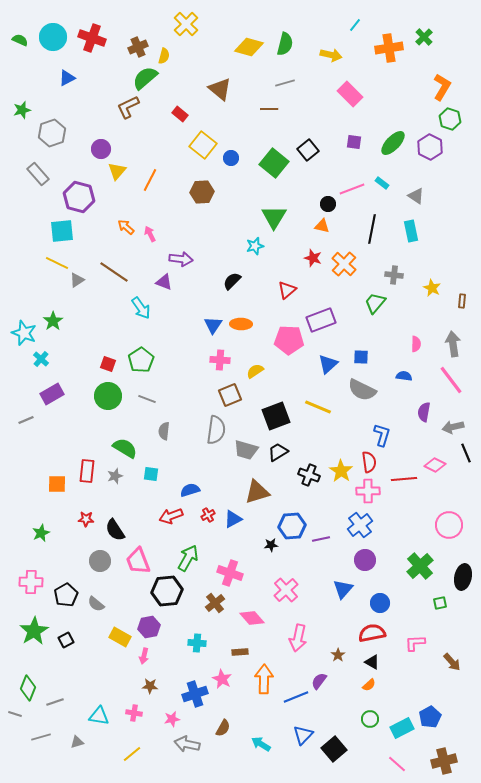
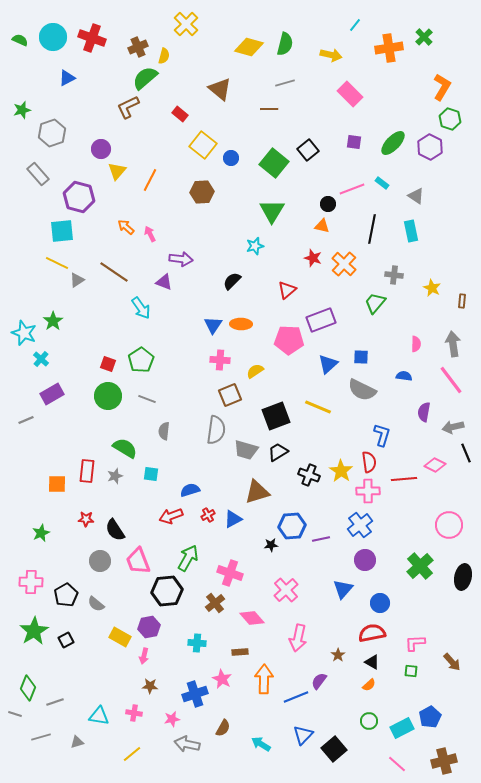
green triangle at (274, 217): moved 2 px left, 6 px up
green square at (440, 603): moved 29 px left, 68 px down; rotated 16 degrees clockwise
green circle at (370, 719): moved 1 px left, 2 px down
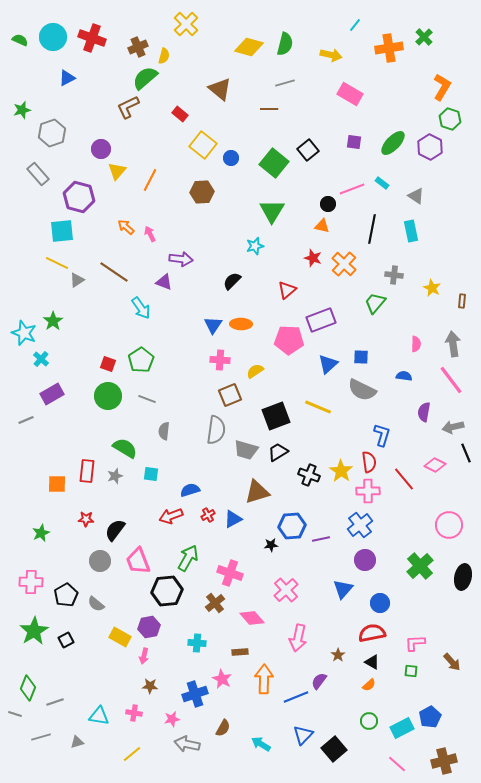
pink rectangle at (350, 94): rotated 15 degrees counterclockwise
red line at (404, 479): rotated 55 degrees clockwise
black semicircle at (115, 530): rotated 70 degrees clockwise
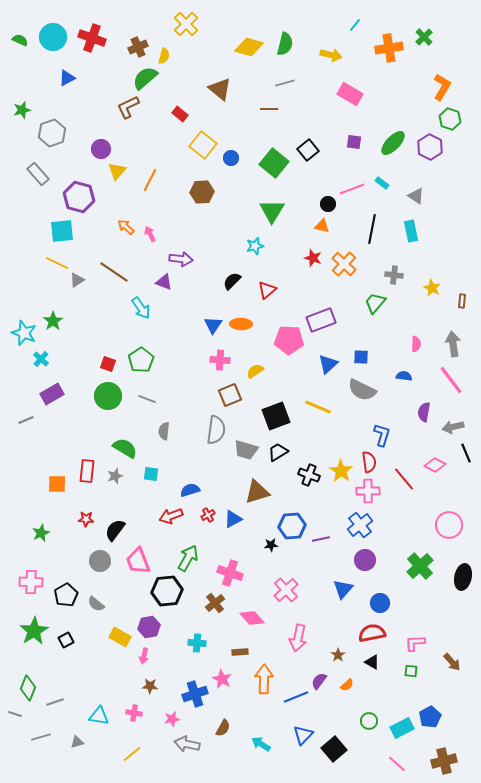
red triangle at (287, 290): moved 20 px left
orange semicircle at (369, 685): moved 22 px left
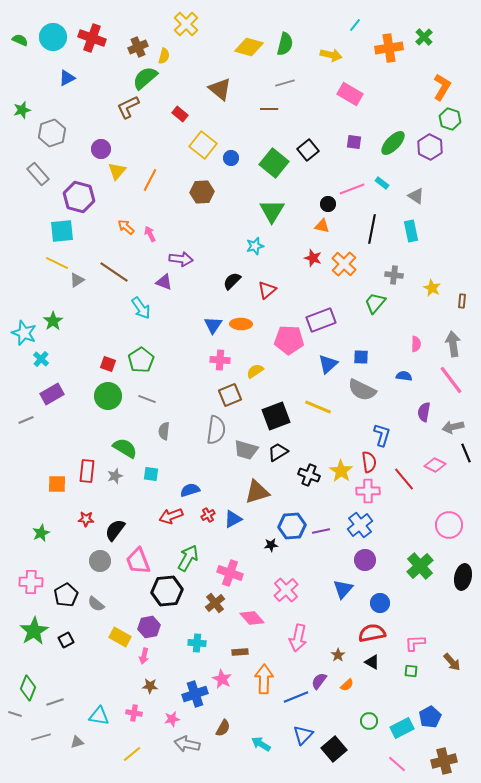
purple line at (321, 539): moved 8 px up
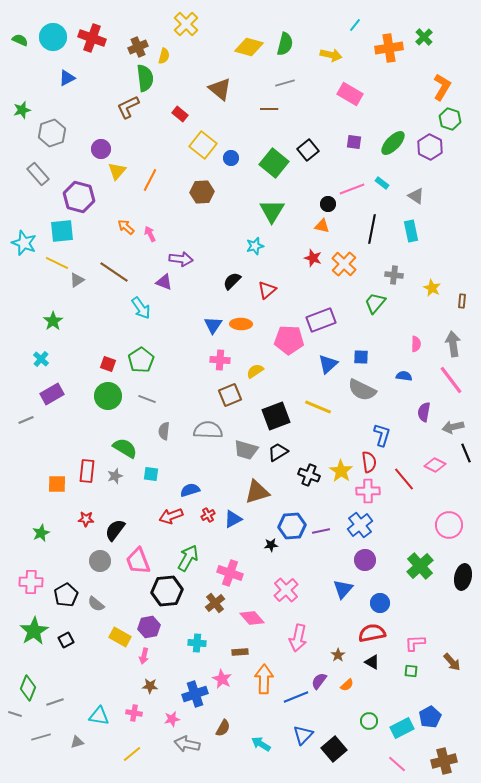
green semicircle at (145, 78): rotated 124 degrees clockwise
cyan star at (24, 333): moved 90 px up
gray semicircle at (216, 430): moved 8 px left; rotated 96 degrees counterclockwise
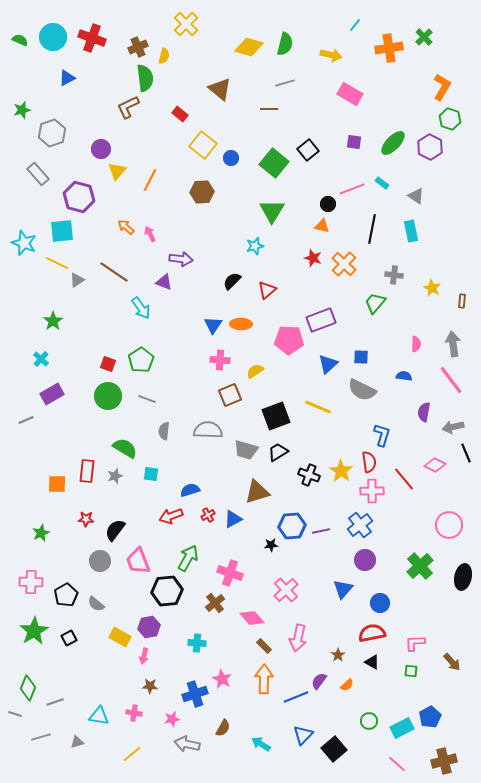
pink cross at (368, 491): moved 4 px right
black square at (66, 640): moved 3 px right, 2 px up
brown rectangle at (240, 652): moved 24 px right, 6 px up; rotated 49 degrees clockwise
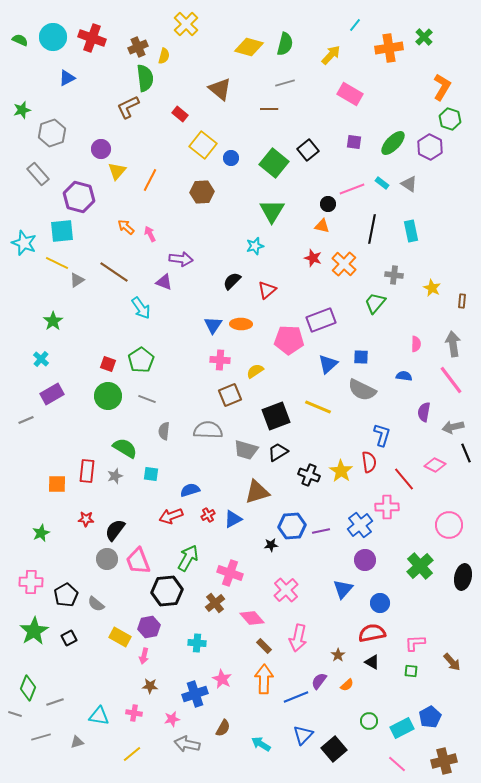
yellow arrow at (331, 55): rotated 60 degrees counterclockwise
gray triangle at (416, 196): moved 7 px left, 12 px up
pink cross at (372, 491): moved 15 px right, 16 px down
gray circle at (100, 561): moved 7 px right, 2 px up
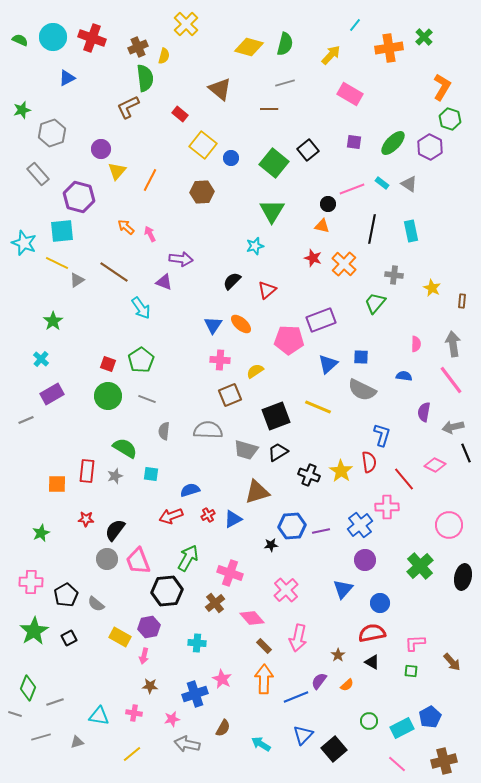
orange ellipse at (241, 324): rotated 40 degrees clockwise
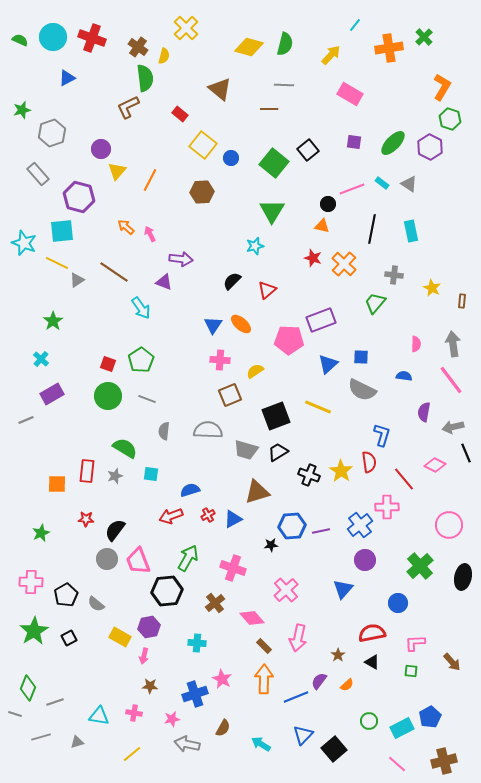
yellow cross at (186, 24): moved 4 px down
brown cross at (138, 47): rotated 30 degrees counterclockwise
gray line at (285, 83): moved 1 px left, 2 px down; rotated 18 degrees clockwise
pink cross at (230, 573): moved 3 px right, 5 px up
blue circle at (380, 603): moved 18 px right
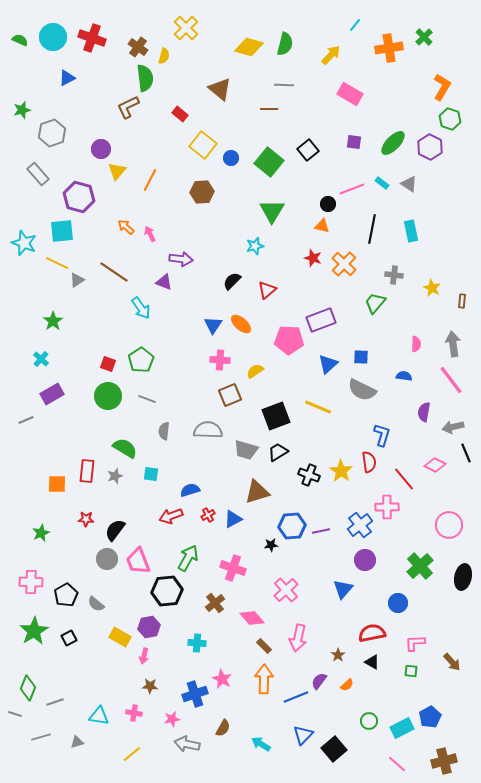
green square at (274, 163): moved 5 px left, 1 px up
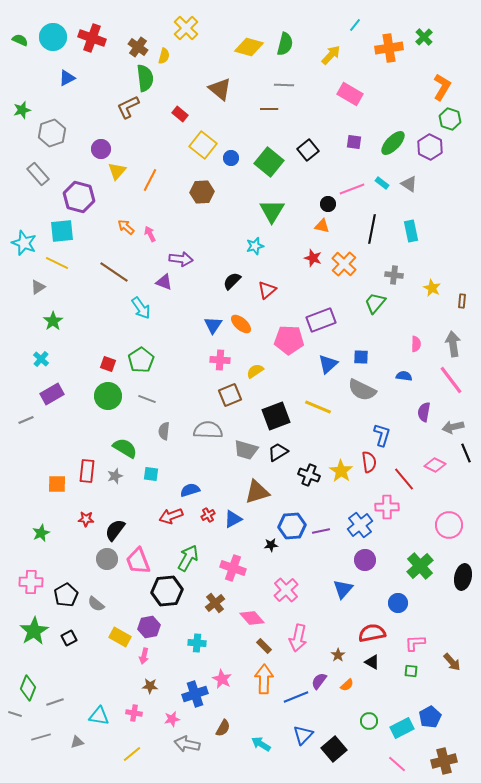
gray triangle at (77, 280): moved 39 px left, 7 px down
